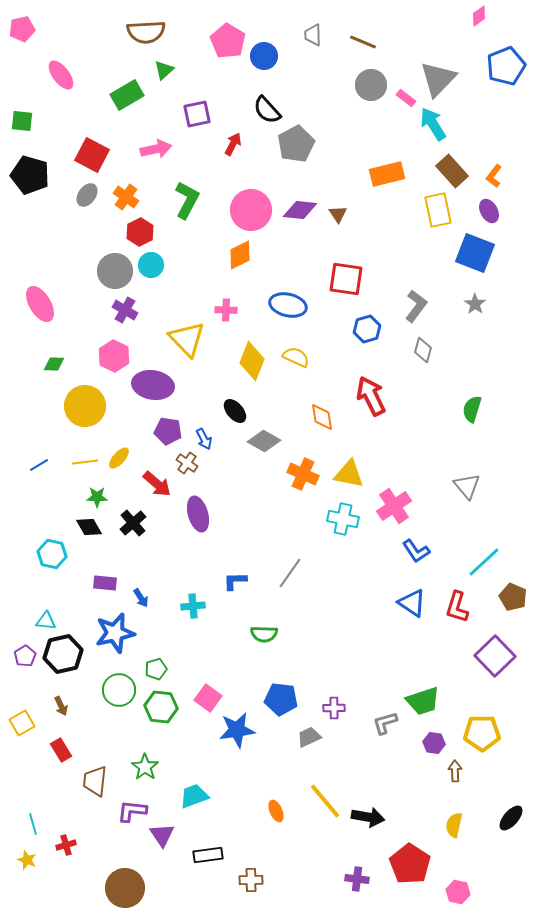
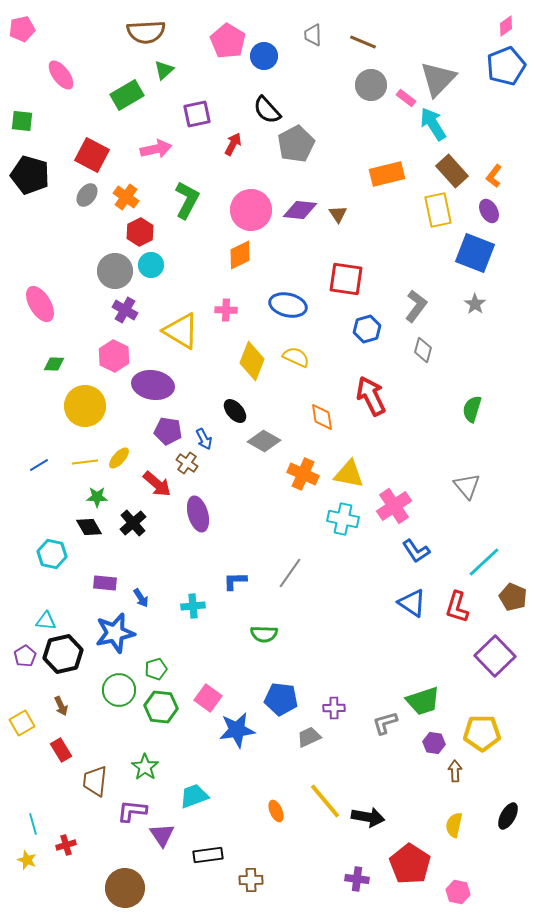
pink diamond at (479, 16): moved 27 px right, 10 px down
yellow triangle at (187, 339): moved 6 px left, 8 px up; rotated 15 degrees counterclockwise
black ellipse at (511, 818): moved 3 px left, 2 px up; rotated 12 degrees counterclockwise
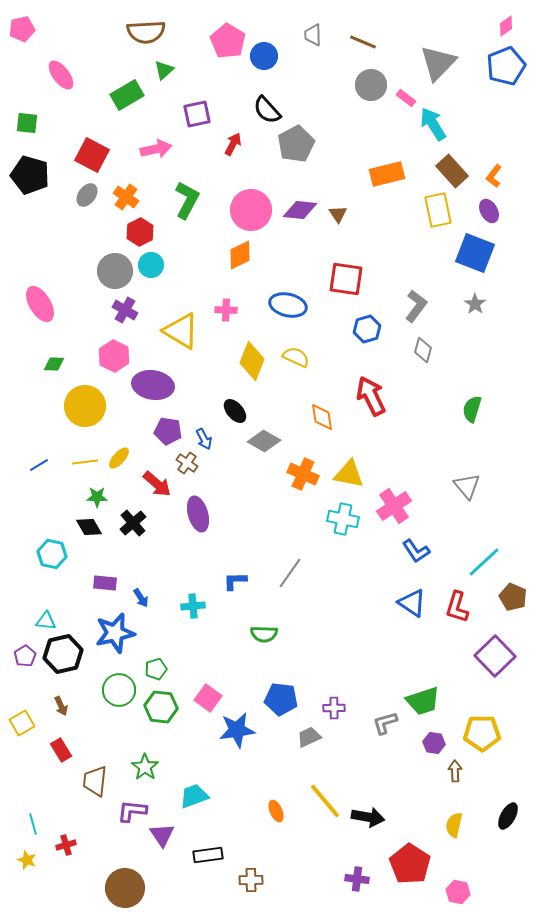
gray triangle at (438, 79): moved 16 px up
green square at (22, 121): moved 5 px right, 2 px down
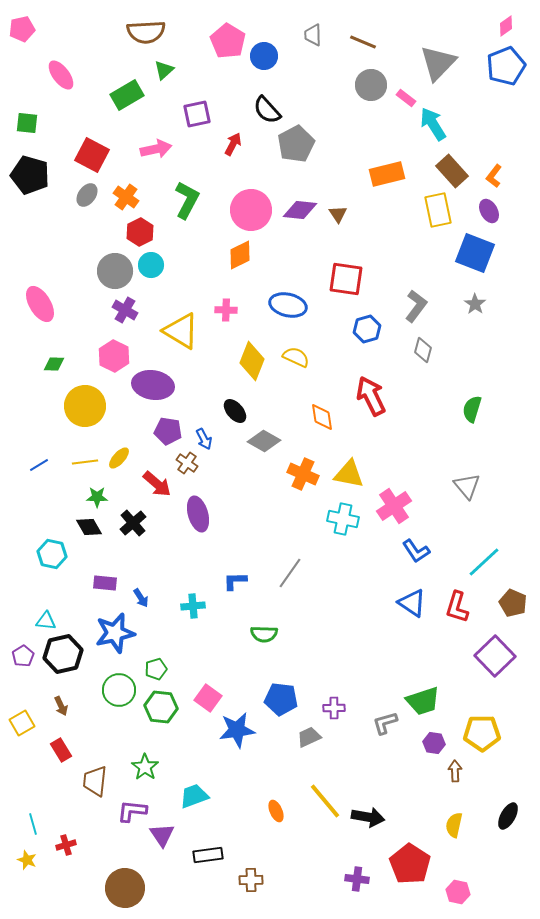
brown pentagon at (513, 597): moved 6 px down
purple pentagon at (25, 656): moved 2 px left
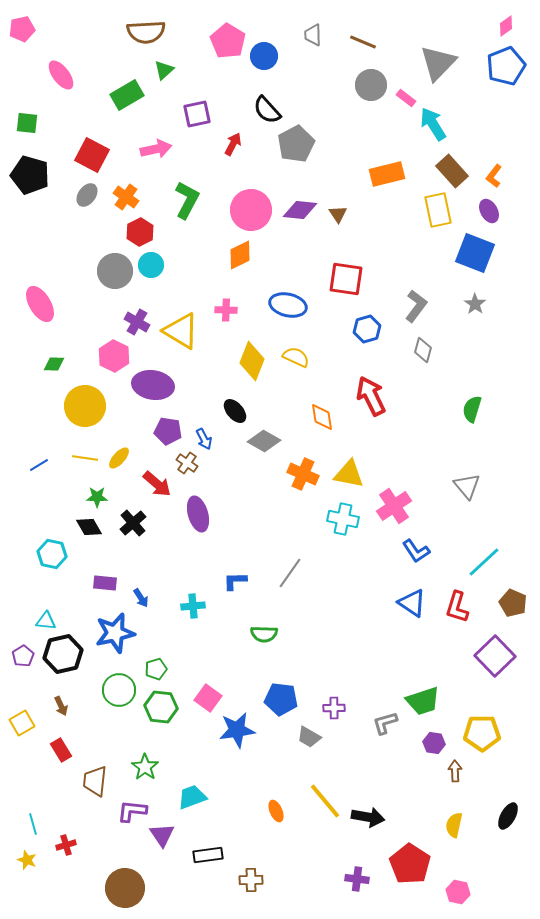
purple cross at (125, 310): moved 12 px right, 12 px down
yellow line at (85, 462): moved 4 px up; rotated 15 degrees clockwise
gray trapezoid at (309, 737): rotated 125 degrees counterclockwise
cyan trapezoid at (194, 796): moved 2 px left, 1 px down
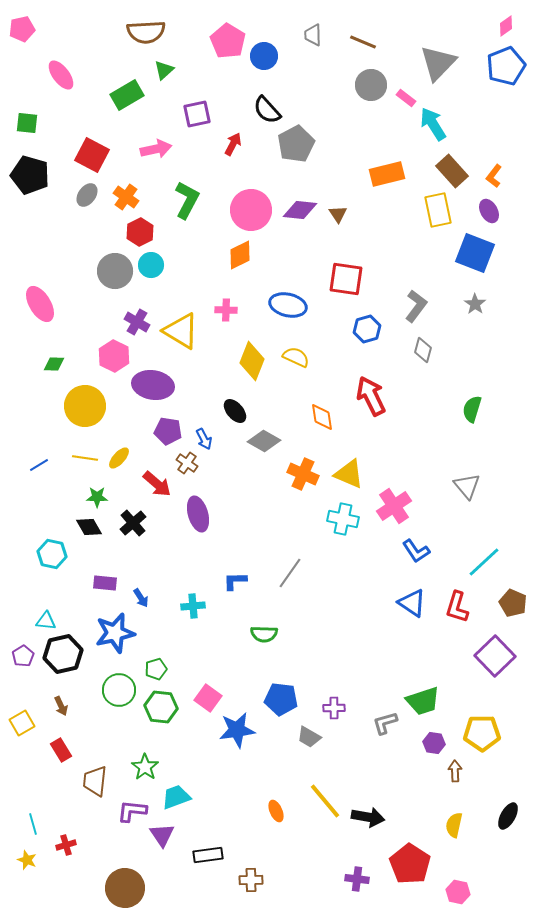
yellow triangle at (349, 474): rotated 12 degrees clockwise
cyan trapezoid at (192, 797): moved 16 px left
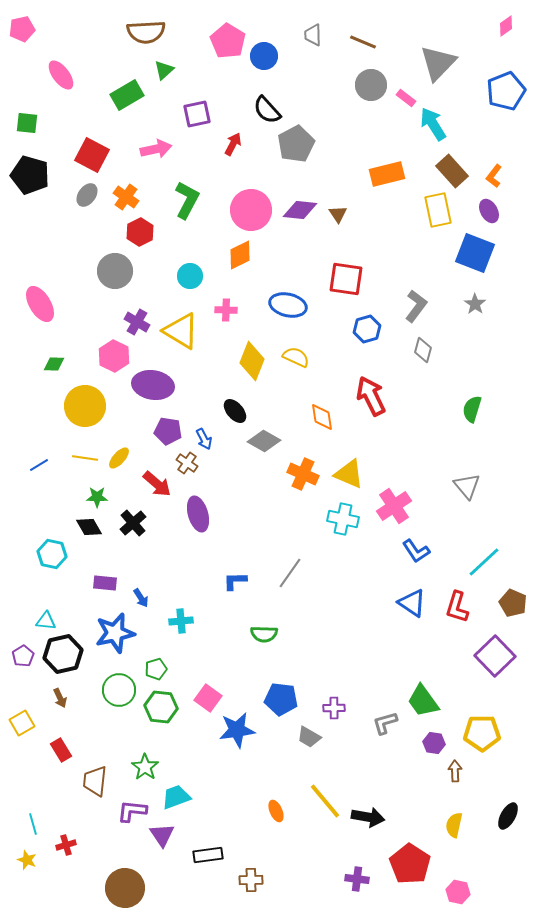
blue pentagon at (506, 66): moved 25 px down
cyan circle at (151, 265): moved 39 px right, 11 px down
cyan cross at (193, 606): moved 12 px left, 15 px down
green trapezoid at (423, 701): rotated 72 degrees clockwise
brown arrow at (61, 706): moved 1 px left, 8 px up
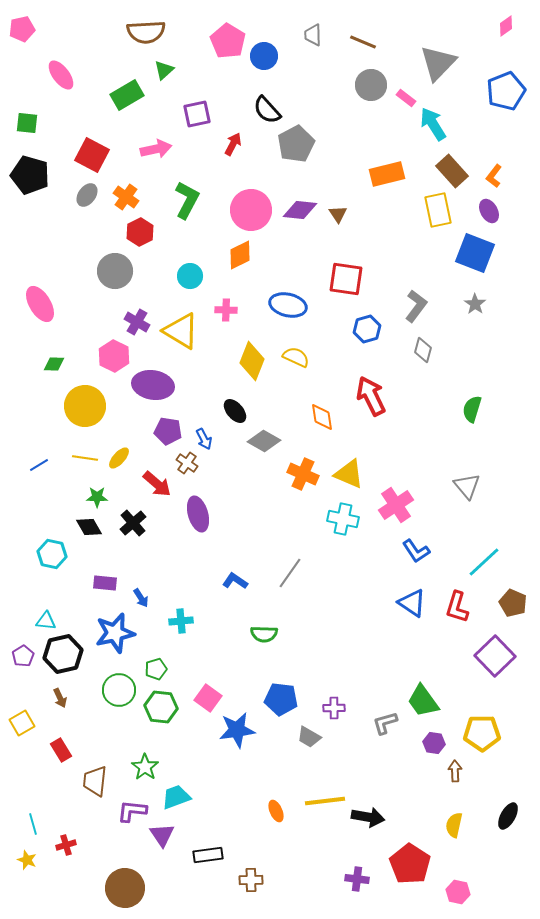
pink cross at (394, 506): moved 2 px right, 1 px up
blue L-shape at (235, 581): rotated 35 degrees clockwise
yellow line at (325, 801): rotated 57 degrees counterclockwise
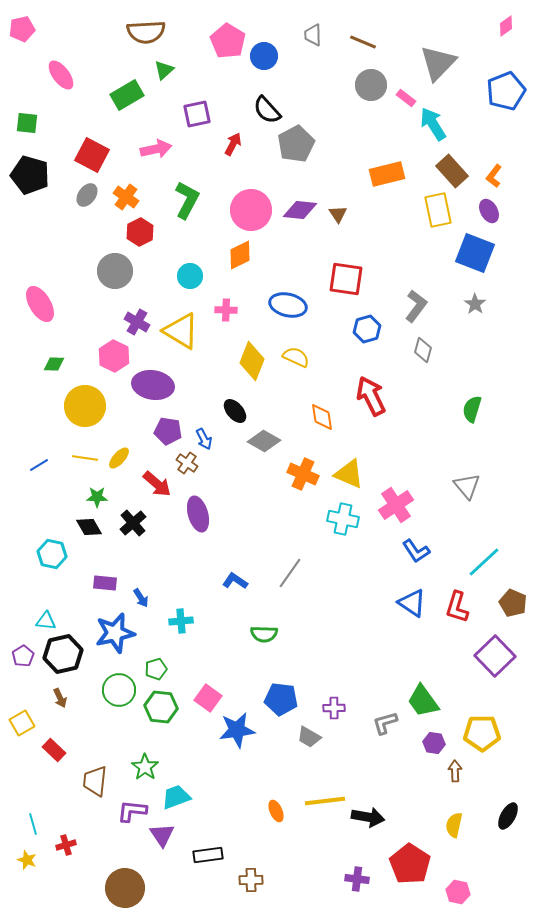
red rectangle at (61, 750): moved 7 px left; rotated 15 degrees counterclockwise
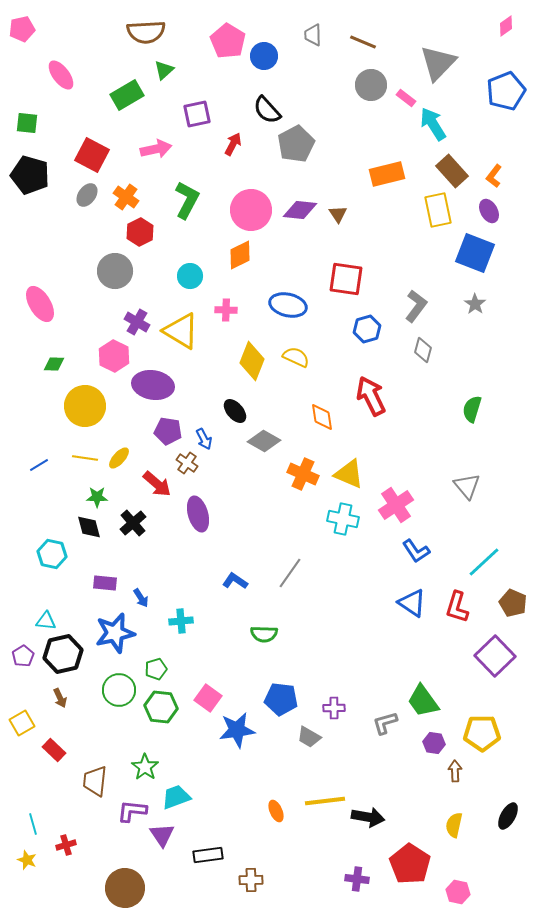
black diamond at (89, 527): rotated 16 degrees clockwise
